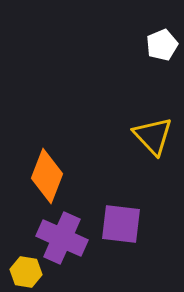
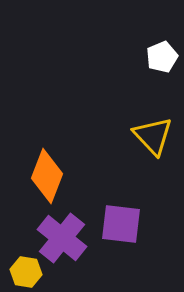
white pentagon: moved 12 px down
purple cross: rotated 15 degrees clockwise
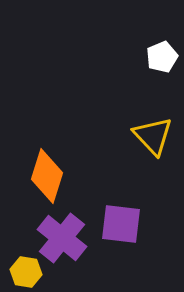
orange diamond: rotated 4 degrees counterclockwise
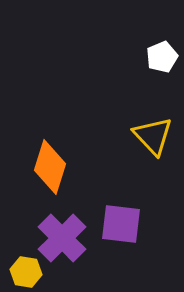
orange diamond: moved 3 px right, 9 px up
purple cross: rotated 6 degrees clockwise
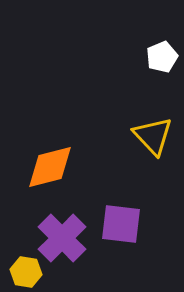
orange diamond: rotated 58 degrees clockwise
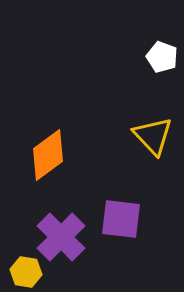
white pentagon: rotated 28 degrees counterclockwise
orange diamond: moved 2 px left, 12 px up; rotated 22 degrees counterclockwise
purple square: moved 5 px up
purple cross: moved 1 px left, 1 px up
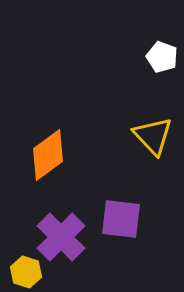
yellow hexagon: rotated 8 degrees clockwise
